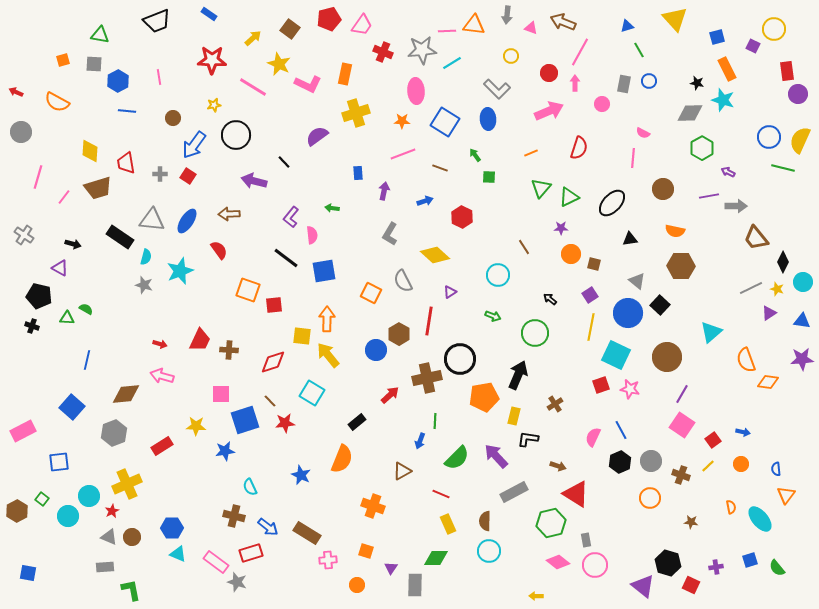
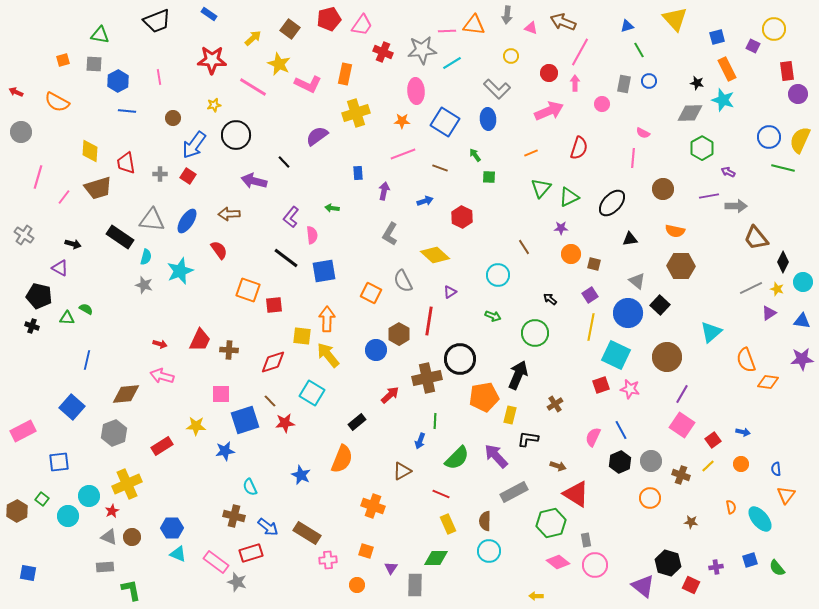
yellow rectangle at (514, 416): moved 4 px left, 1 px up
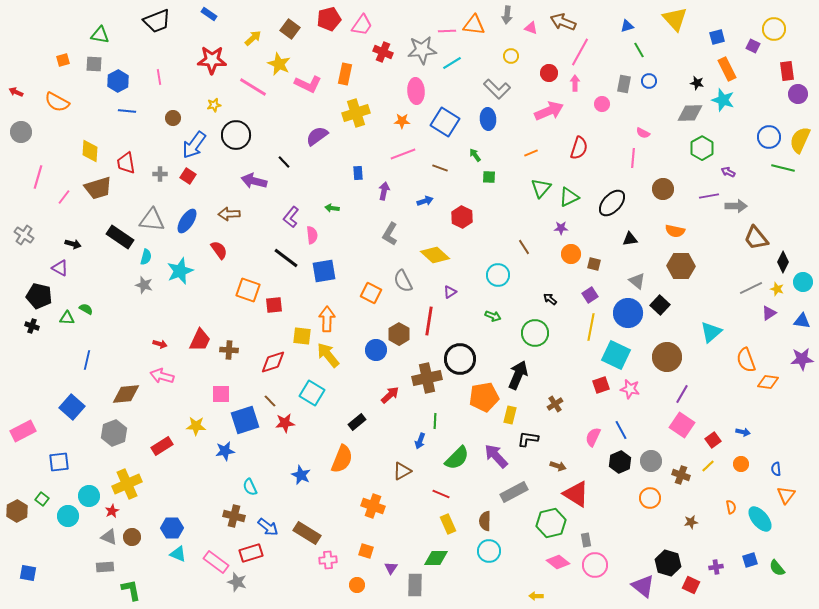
brown star at (691, 522): rotated 16 degrees counterclockwise
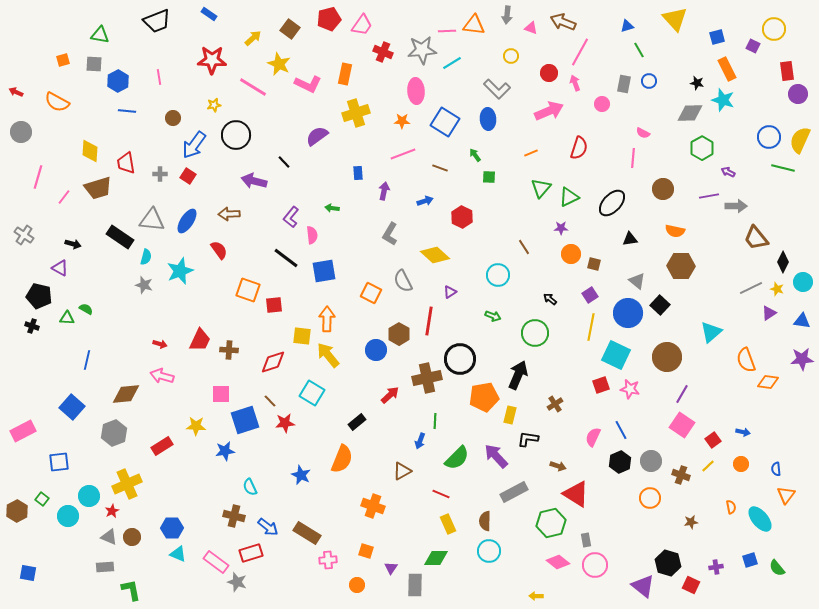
pink arrow at (575, 83): rotated 21 degrees counterclockwise
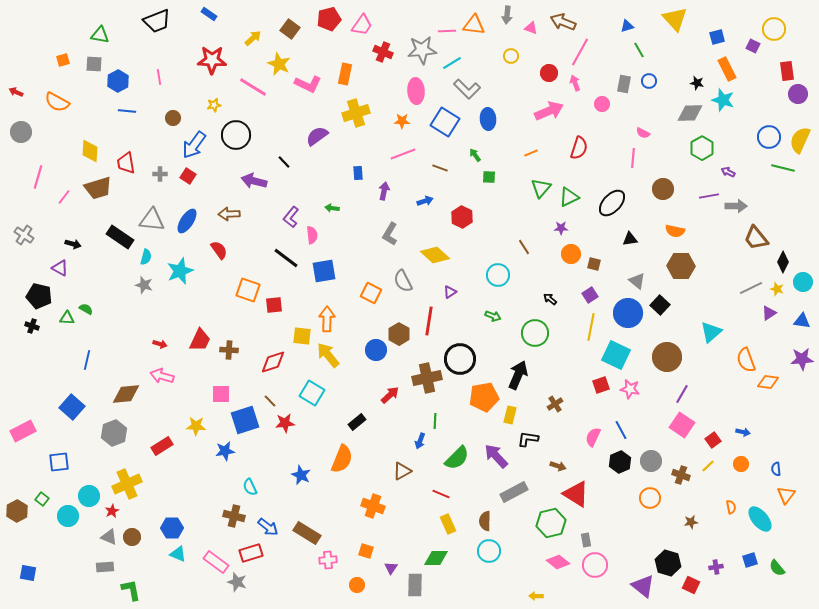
gray L-shape at (497, 89): moved 30 px left
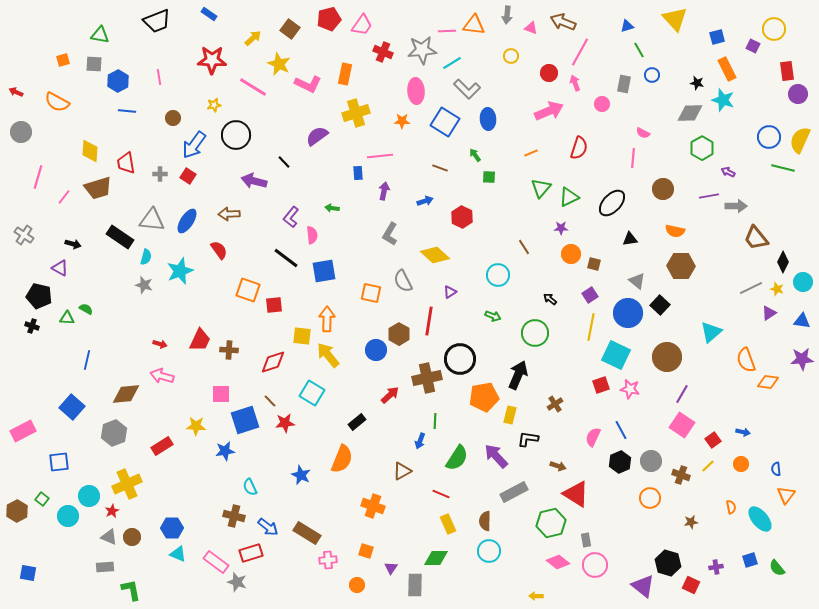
blue circle at (649, 81): moved 3 px right, 6 px up
pink line at (403, 154): moved 23 px left, 2 px down; rotated 15 degrees clockwise
orange square at (371, 293): rotated 15 degrees counterclockwise
green semicircle at (457, 458): rotated 12 degrees counterclockwise
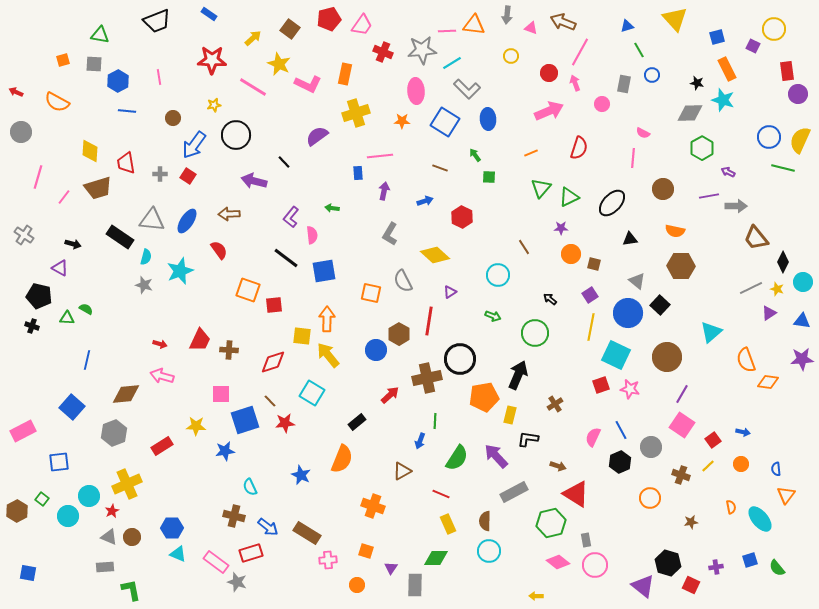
gray circle at (651, 461): moved 14 px up
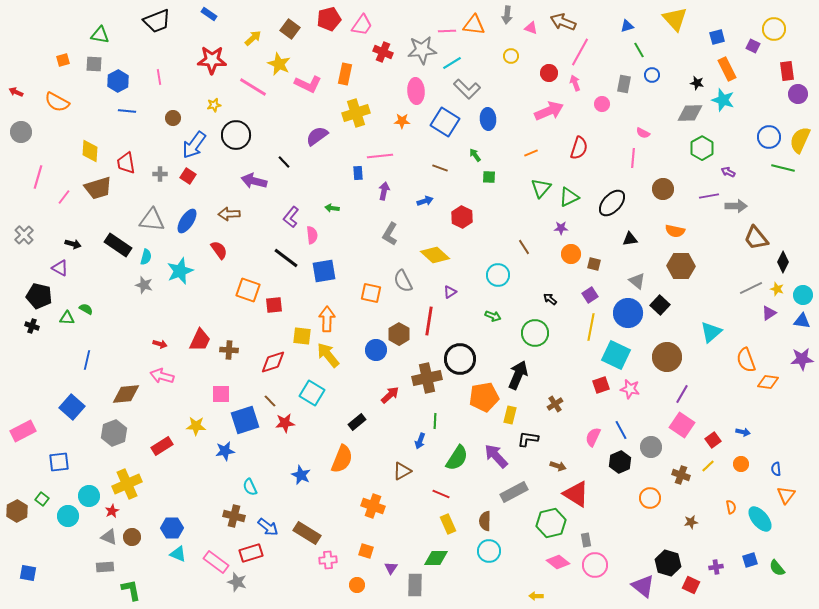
gray cross at (24, 235): rotated 12 degrees clockwise
black rectangle at (120, 237): moved 2 px left, 8 px down
cyan circle at (803, 282): moved 13 px down
